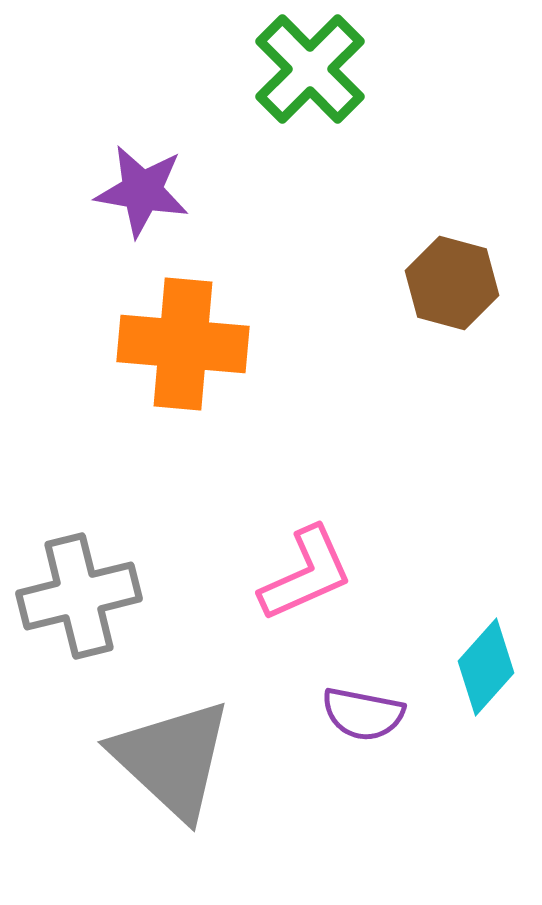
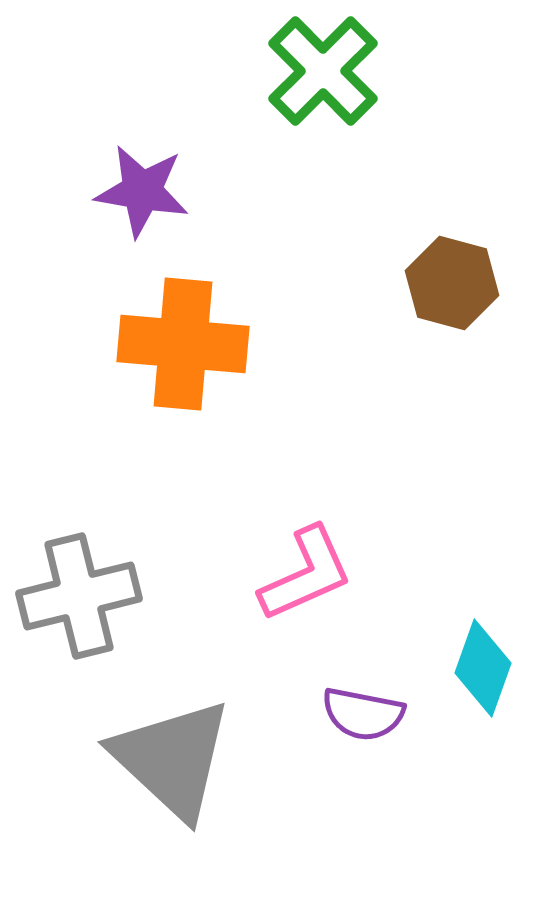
green cross: moved 13 px right, 2 px down
cyan diamond: moved 3 px left, 1 px down; rotated 22 degrees counterclockwise
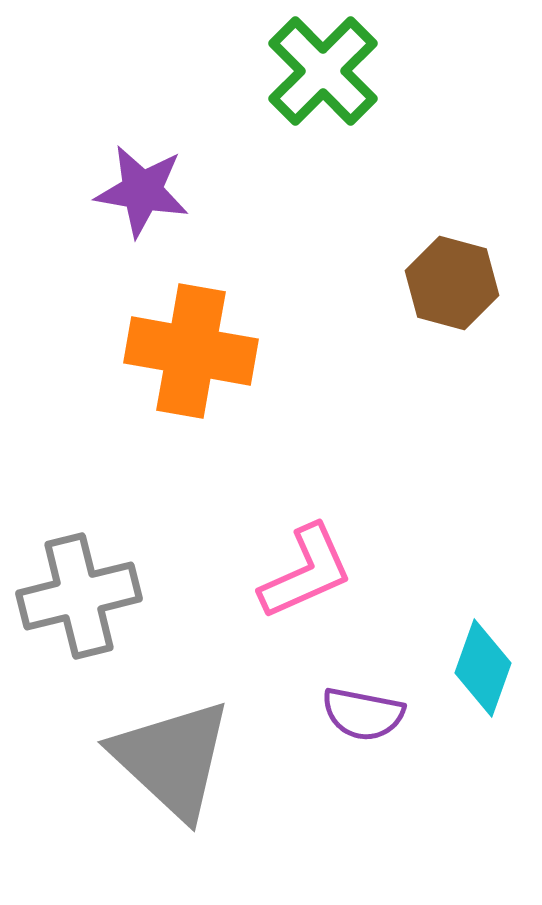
orange cross: moved 8 px right, 7 px down; rotated 5 degrees clockwise
pink L-shape: moved 2 px up
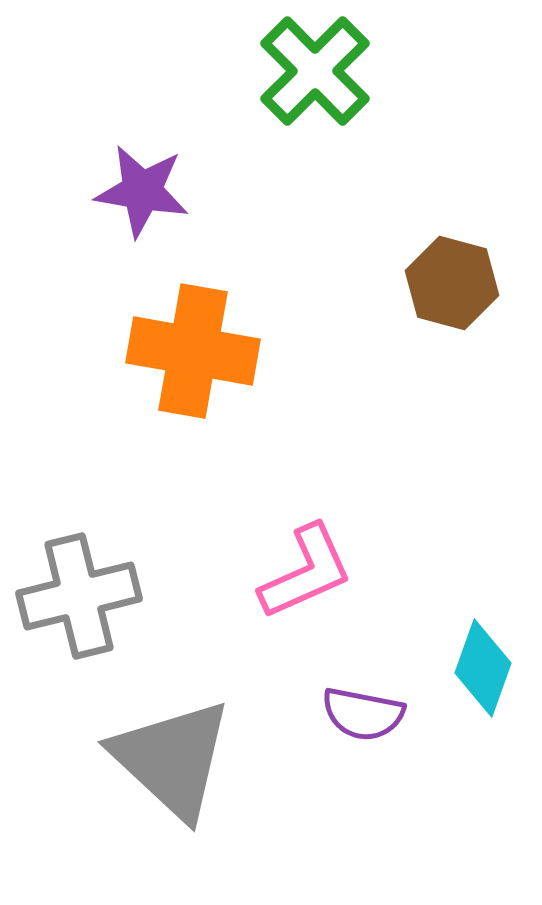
green cross: moved 8 px left
orange cross: moved 2 px right
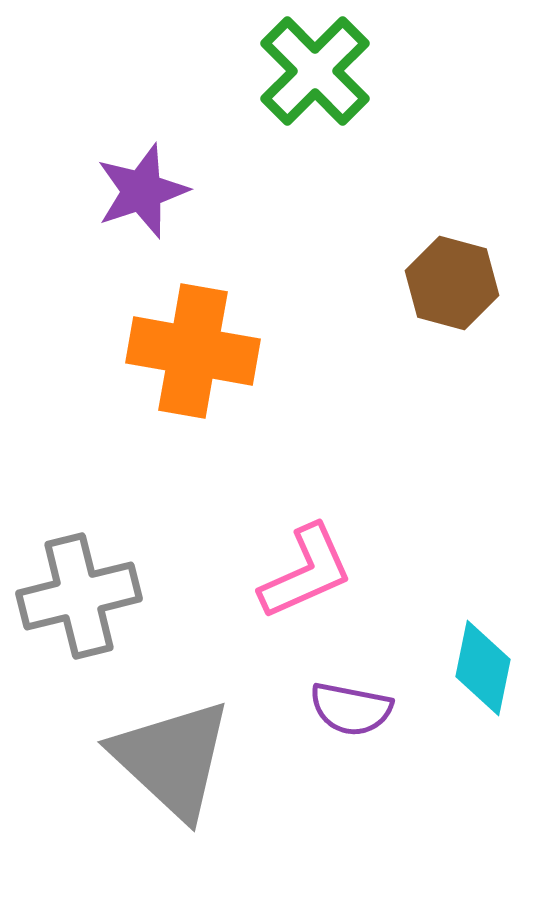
purple star: rotated 28 degrees counterclockwise
cyan diamond: rotated 8 degrees counterclockwise
purple semicircle: moved 12 px left, 5 px up
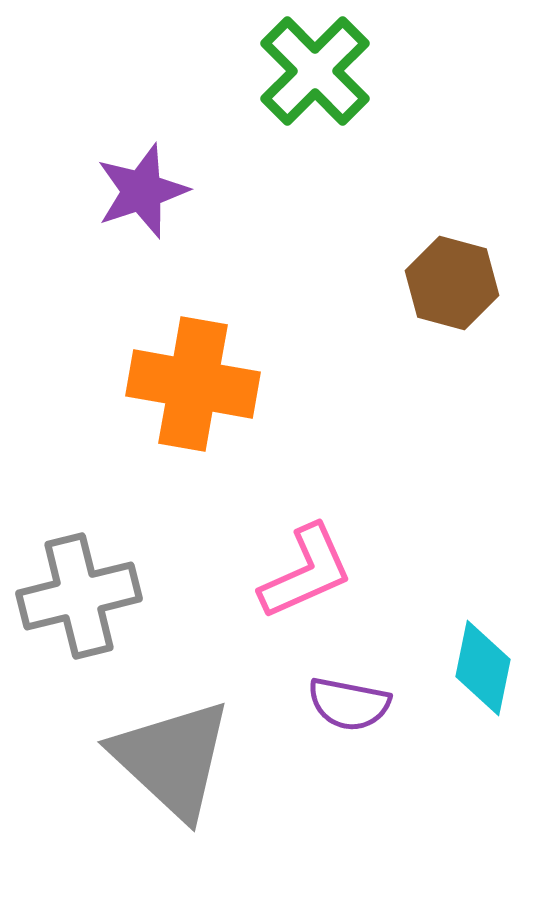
orange cross: moved 33 px down
purple semicircle: moved 2 px left, 5 px up
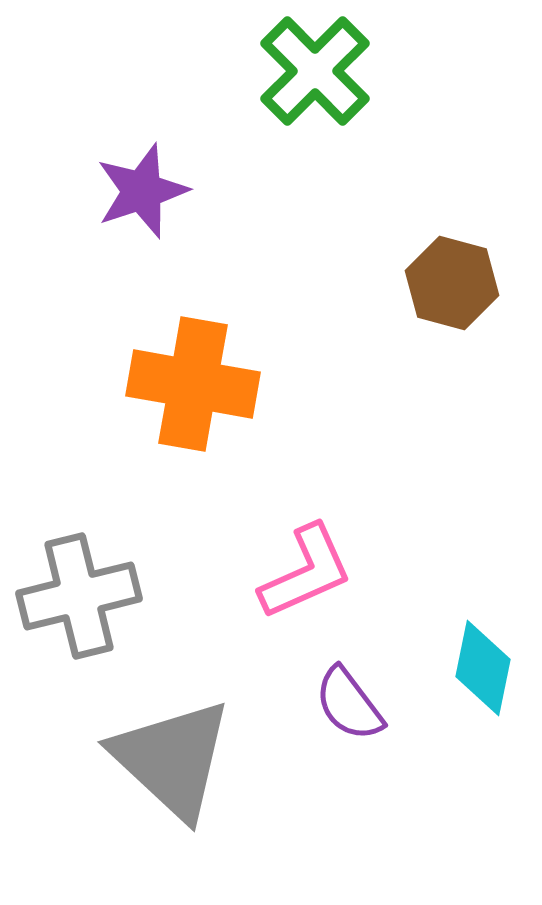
purple semicircle: rotated 42 degrees clockwise
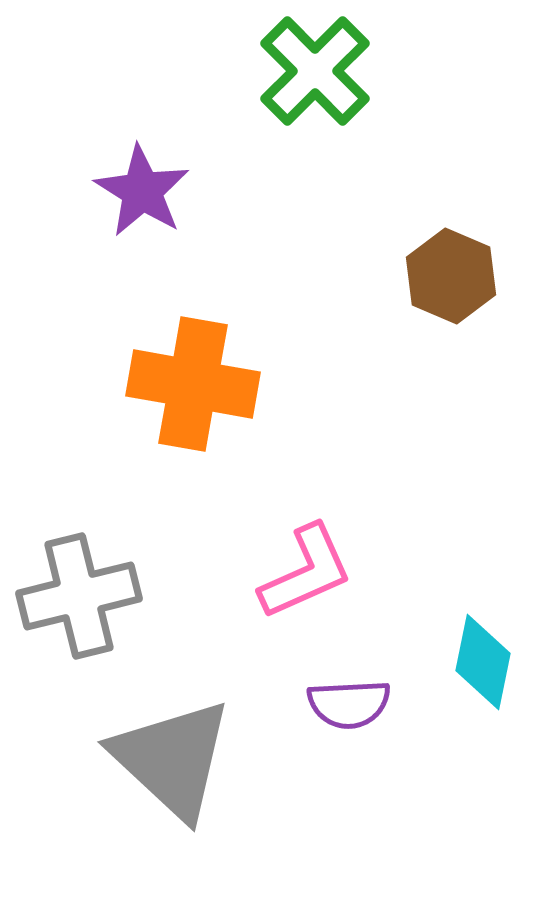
purple star: rotated 22 degrees counterclockwise
brown hexagon: moved 1 px left, 7 px up; rotated 8 degrees clockwise
cyan diamond: moved 6 px up
purple semicircle: rotated 56 degrees counterclockwise
